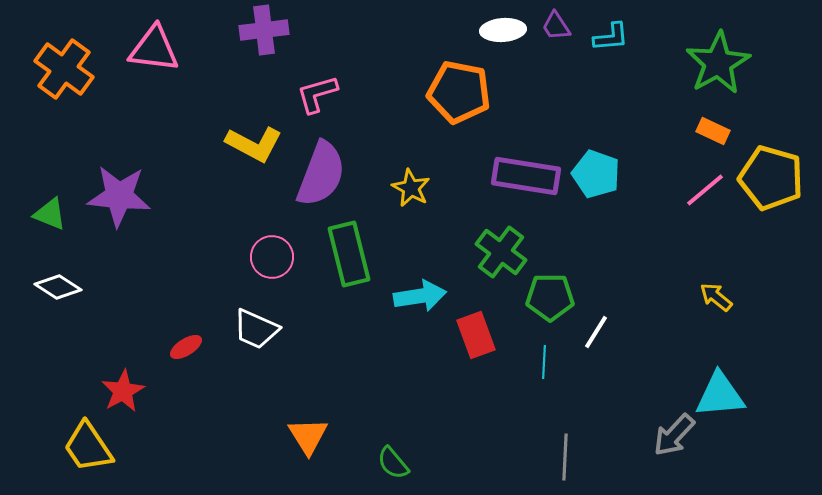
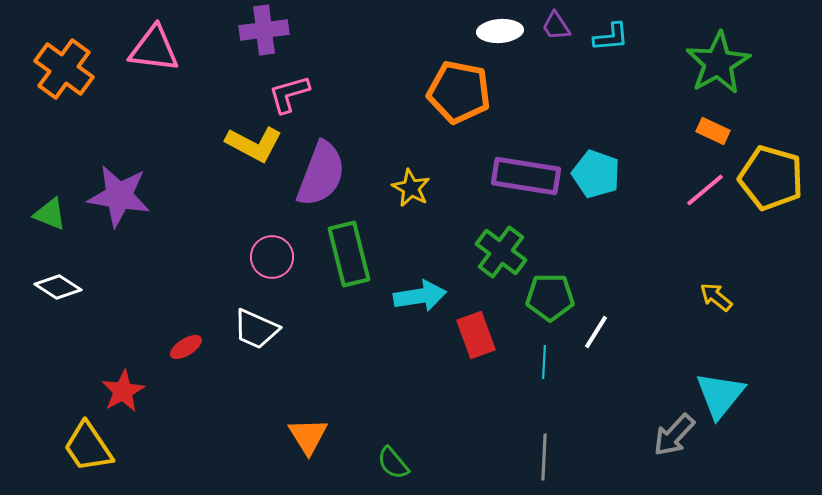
white ellipse: moved 3 px left, 1 px down
pink L-shape: moved 28 px left
purple star: rotated 4 degrees clockwise
cyan triangle: rotated 46 degrees counterclockwise
gray line: moved 21 px left
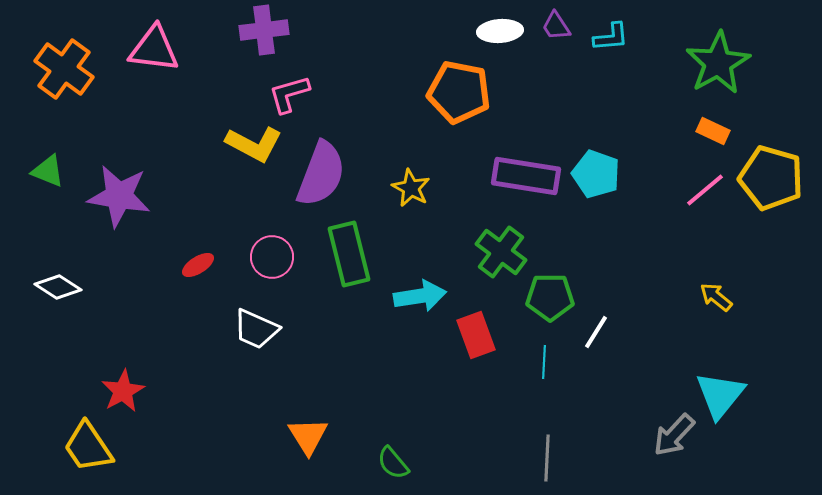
green triangle: moved 2 px left, 43 px up
red ellipse: moved 12 px right, 82 px up
gray line: moved 3 px right, 1 px down
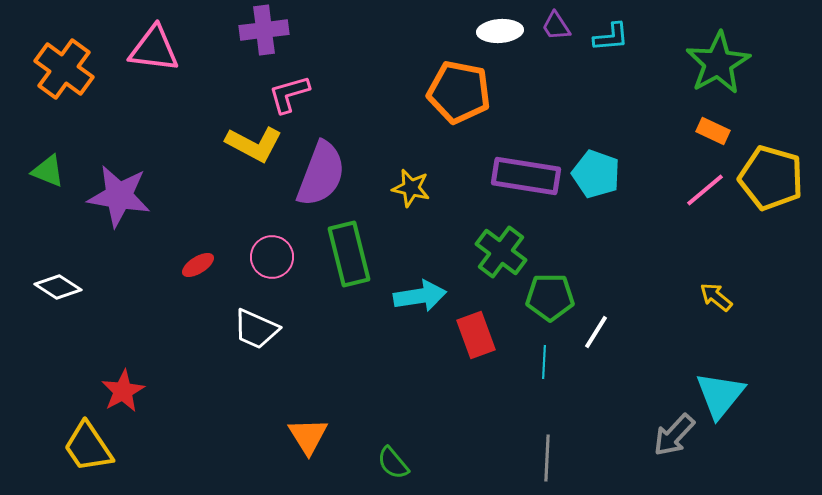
yellow star: rotated 15 degrees counterclockwise
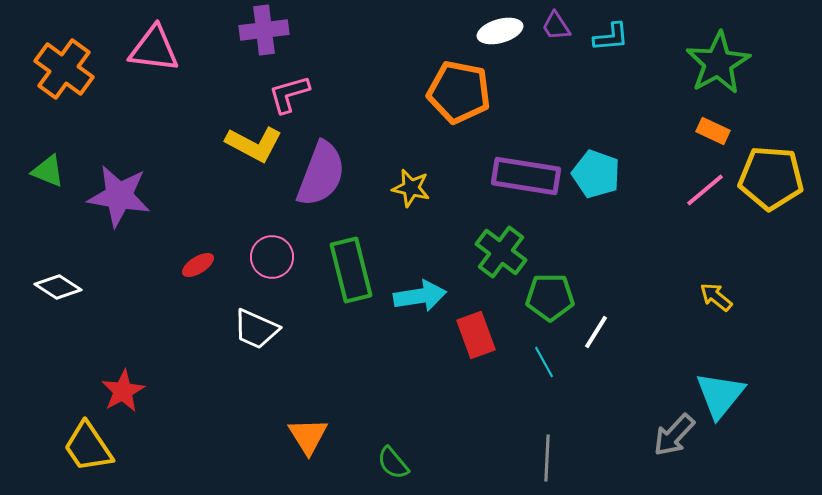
white ellipse: rotated 12 degrees counterclockwise
yellow pentagon: rotated 12 degrees counterclockwise
green rectangle: moved 2 px right, 16 px down
cyan line: rotated 32 degrees counterclockwise
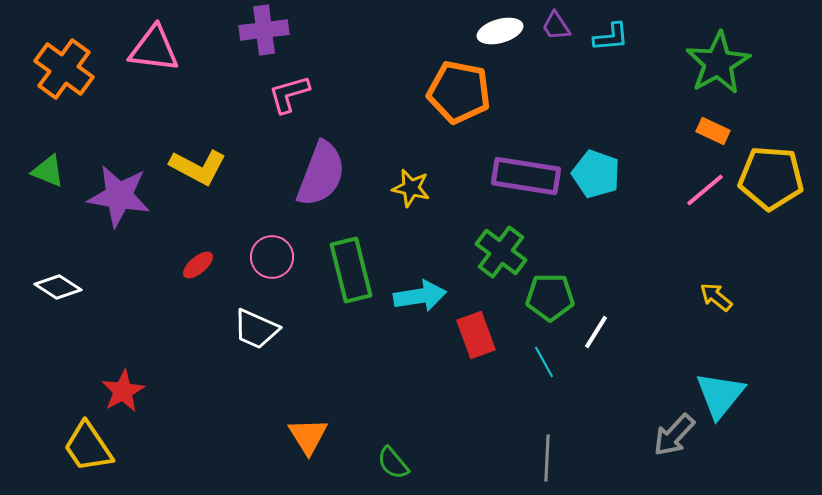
yellow L-shape: moved 56 px left, 23 px down
red ellipse: rotated 8 degrees counterclockwise
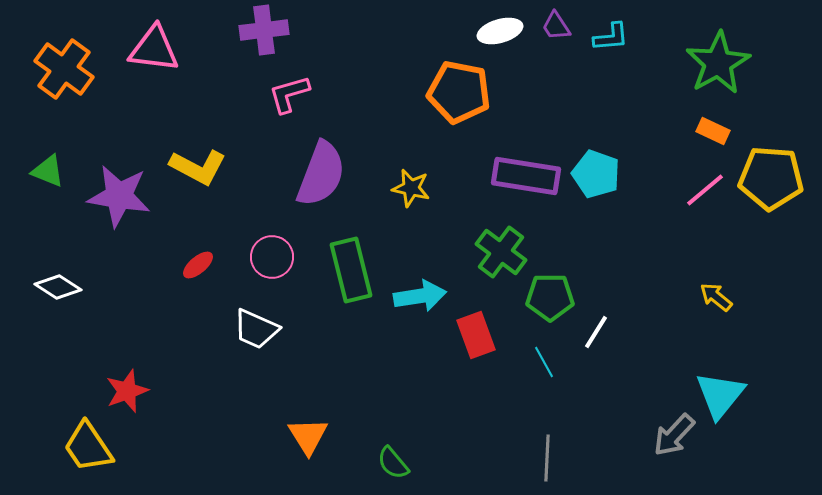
red star: moved 4 px right; rotated 9 degrees clockwise
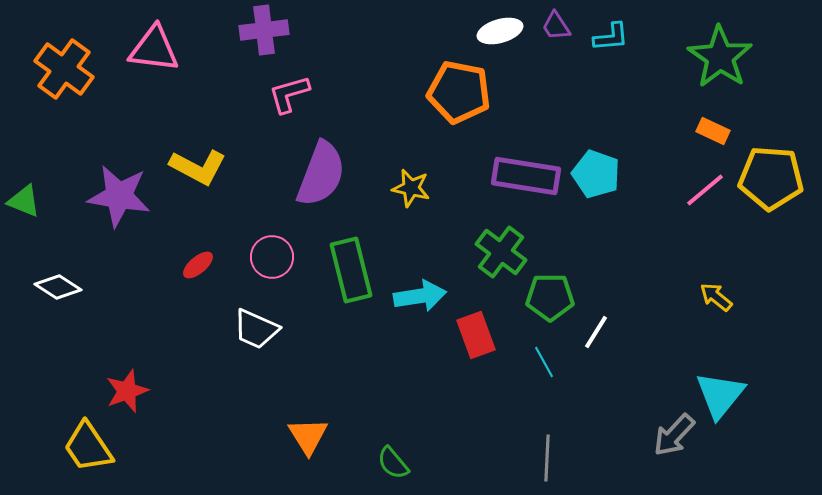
green star: moved 2 px right, 6 px up; rotated 8 degrees counterclockwise
green triangle: moved 24 px left, 30 px down
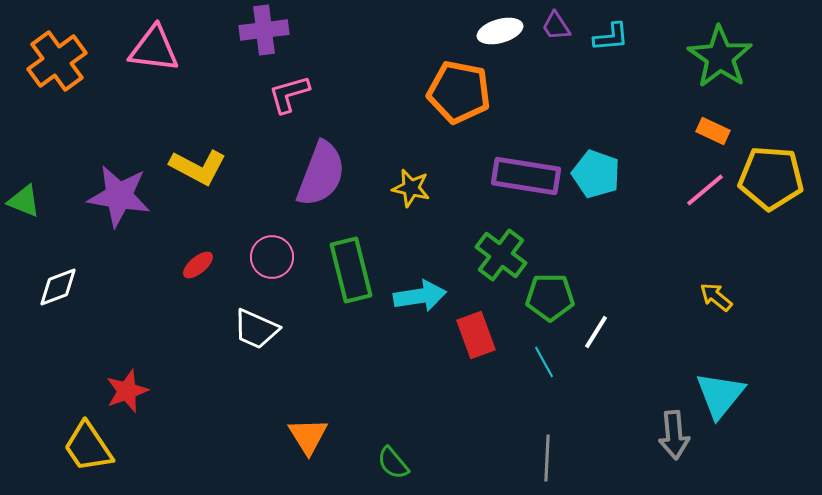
orange cross: moved 7 px left, 8 px up; rotated 18 degrees clockwise
green cross: moved 3 px down
white diamond: rotated 54 degrees counterclockwise
gray arrow: rotated 48 degrees counterclockwise
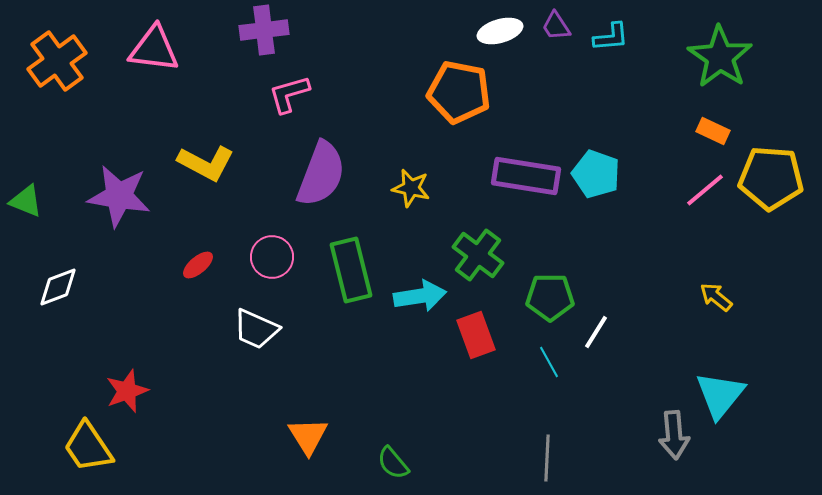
yellow L-shape: moved 8 px right, 4 px up
green triangle: moved 2 px right
green cross: moved 23 px left
cyan line: moved 5 px right
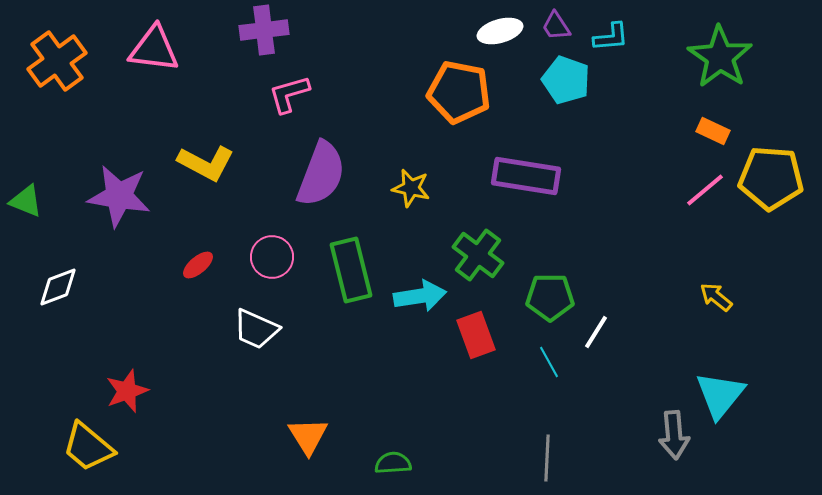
cyan pentagon: moved 30 px left, 94 px up
yellow trapezoid: rotated 16 degrees counterclockwise
green semicircle: rotated 126 degrees clockwise
